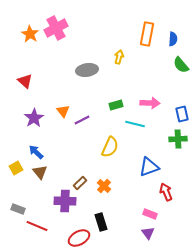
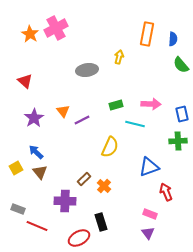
pink arrow: moved 1 px right, 1 px down
green cross: moved 2 px down
brown rectangle: moved 4 px right, 4 px up
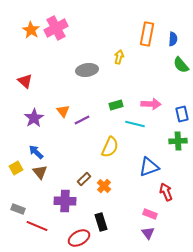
orange star: moved 1 px right, 4 px up
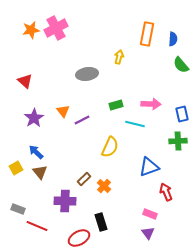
orange star: rotated 30 degrees clockwise
gray ellipse: moved 4 px down
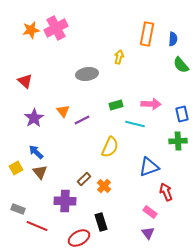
pink rectangle: moved 2 px up; rotated 16 degrees clockwise
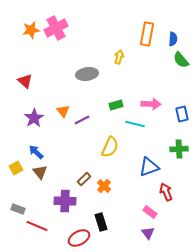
green semicircle: moved 5 px up
green cross: moved 1 px right, 8 px down
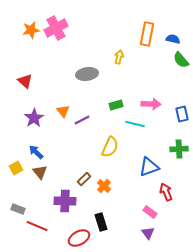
blue semicircle: rotated 80 degrees counterclockwise
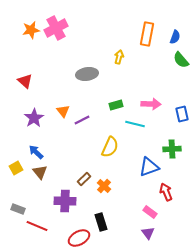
blue semicircle: moved 2 px right, 2 px up; rotated 96 degrees clockwise
green cross: moved 7 px left
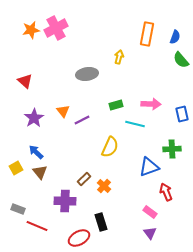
purple triangle: moved 2 px right
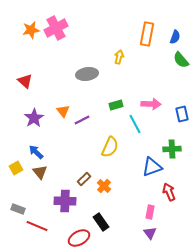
cyan line: rotated 48 degrees clockwise
blue triangle: moved 3 px right
red arrow: moved 3 px right
pink rectangle: rotated 64 degrees clockwise
black rectangle: rotated 18 degrees counterclockwise
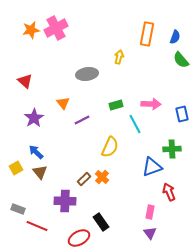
orange triangle: moved 8 px up
orange cross: moved 2 px left, 9 px up
